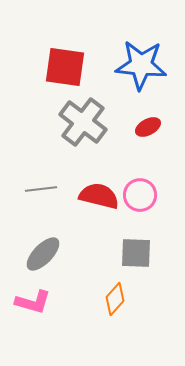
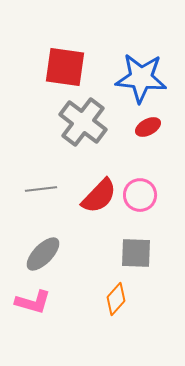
blue star: moved 13 px down
red semicircle: rotated 120 degrees clockwise
orange diamond: moved 1 px right
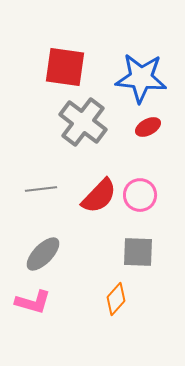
gray square: moved 2 px right, 1 px up
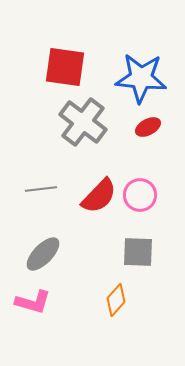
orange diamond: moved 1 px down
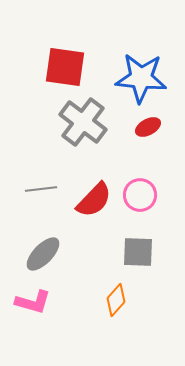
red semicircle: moved 5 px left, 4 px down
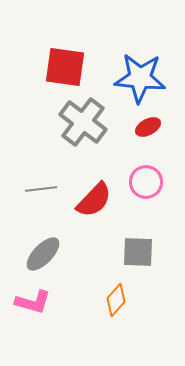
blue star: moved 1 px left
pink circle: moved 6 px right, 13 px up
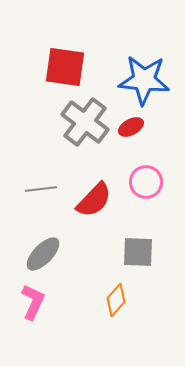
blue star: moved 4 px right, 2 px down
gray cross: moved 2 px right
red ellipse: moved 17 px left
pink L-shape: rotated 81 degrees counterclockwise
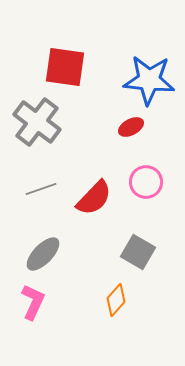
blue star: moved 5 px right
gray cross: moved 48 px left
gray line: rotated 12 degrees counterclockwise
red semicircle: moved 2 px up
gray square: rotated 28 degrees clockwise
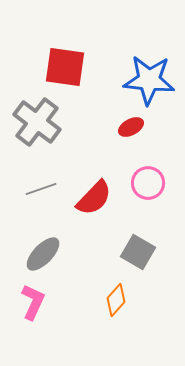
pink circle: moved 2 px right, 1 px down
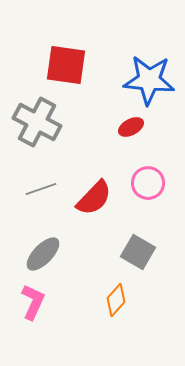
red square: moved 1 px right, 2 px up
gray cross: rotated 9 degrees counterclockwise
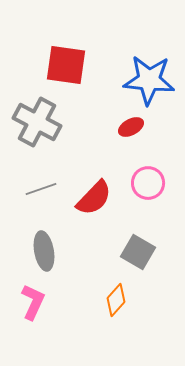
gray ellipse: moved 1 px right, 3 px up; rotated 54 degrees counterclockwise
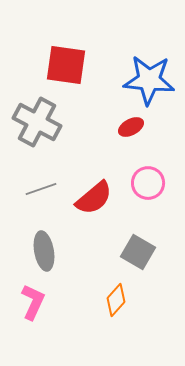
red semicircle: rotated 6 degrees clockwise
